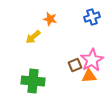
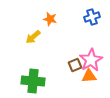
pink star: moved 1 px left
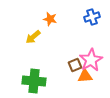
orange triangle: moved 4 px left
green cross: moved 1 px right
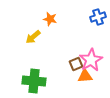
blue cross: moved 6 px right
brown square: moved 1 px right, 1 px up
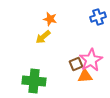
yellow arrow: moved 10 px right
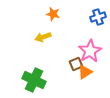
orange star: moved 3 px right, 5 px up
yellow arrow: rotated 21 degrees clockwise
pink star: moved 1 px left, 9 px up
orange triangle: moved 4 px up; rotated 28 degrees counterclockwise
green cross: moved 1 px up; rotated 20 degrees clockwise
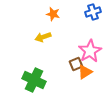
blue cross: moved 5 px left, 5 px up
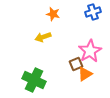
orange triangle: moved 2 px down
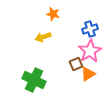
blue cross: moved 3 px left, 17 px down
orange triangle: moved 3 px right
